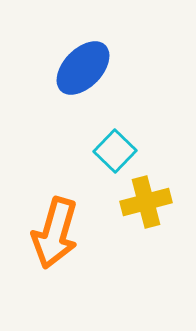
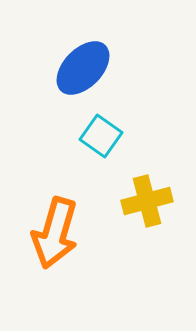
cyan square: moved 14 px left, 15 px up; rotated 9 degrees counterclockwise
yellow cross: moved 1 px right, 1 px up
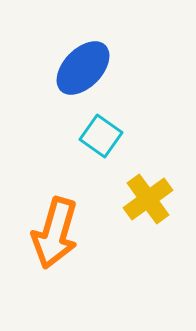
yellow cross: moved 1 px right, 2 px up; rotated 21 degrees counterclockwise
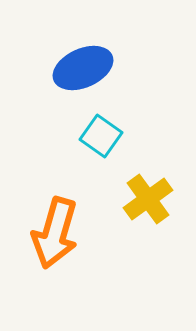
blue ellipse: rotated 22 degrees clockwise
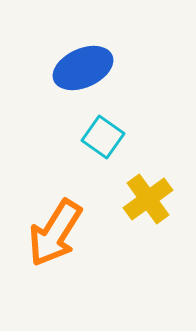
cyan square: moved 2 px right, 1 px down
orange arrow: rotated 16 degrees clockwise
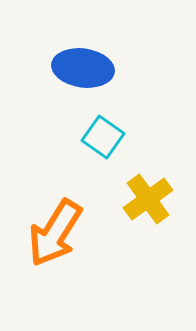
blue ellipse: rotated 32 degrees clockwise
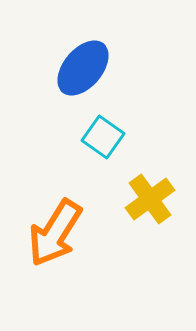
blue ellipse: rotated 58 degrees counterclockwise
yellow cross: moved 2 px right
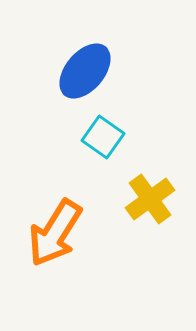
blue ellipse: moved 2 px right, 3 px down
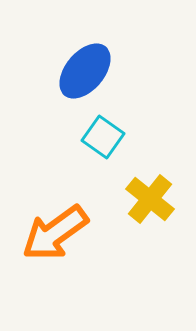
yellow cross: rotated 15 degrees counterclockwise
orange arrow: rotated 22 degrees clockwise
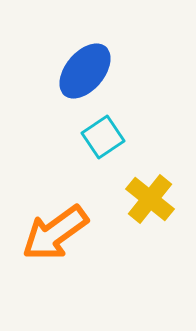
cyan square: rotated 21 degrees clockwise
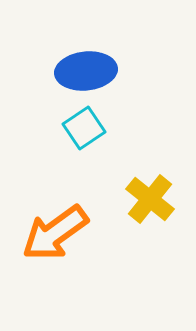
blue ellipse: moved 1 px right; rotated 44 degrees clockwise
cyan square: moved 19 px left, 9 px up
